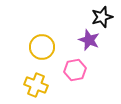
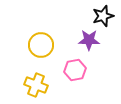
black star: moved 1 px right, 1 px up
purple star: rotated 20 degrees counterclockwise
yellow circle: moved 1 px left, 2 px up
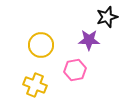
black star: moved 4 px right, 1 px down
yellow cross: moved 1 px left
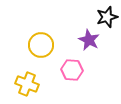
purple star: rotated 25 degrees clockwise
pink hexagon: moved 3 px left; rotated 15 degrees clockwise
yellow cross: moved 8 px left, 1 px up
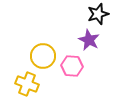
black star: moved 9 px left, 3 px up
yellow circle: moved 2 px right, 11 px down
pink hexagon: moved 4 px up
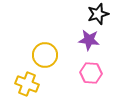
purple star: rotated 20 degrees counterclockwise
yellow circle: moved 2 px right, 1 px up
pink hexagon: moved 19 px right, 7 px down
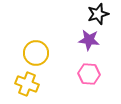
yellow circle: moved 9 px left, 2 px up
pink hexagon: moved 2 px left, 1 px down
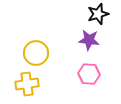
yellow cross: rotated 30 degrees counterclockwise
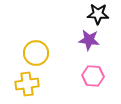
black star: rotated 20 degrees clockwise
pink hexagon: moved 4 px right, 2 px down
